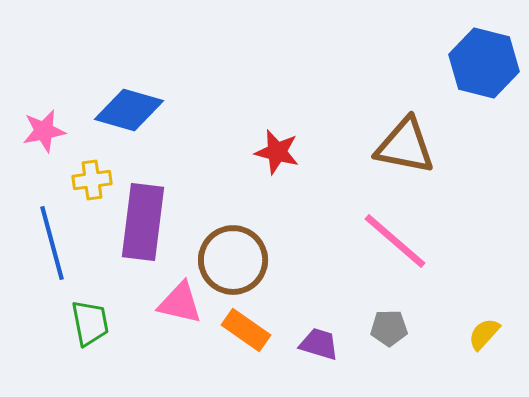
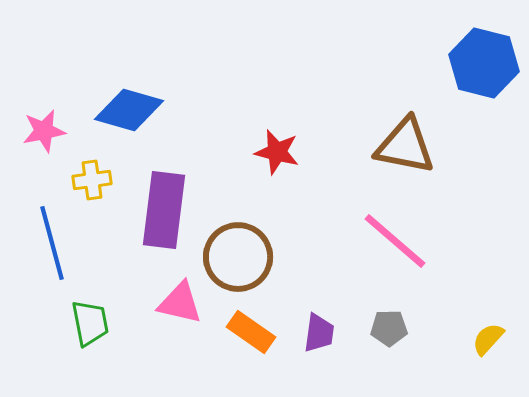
purple rectangle: moved 21 px right, 12 px up
brown circle: moved 5 px right, 3 px up
orange rectangle: moved 5 px right, 2 px down
yellow semicircle: moved 4 px right, 5 px down
purple trapezoid: moved 11 px up; rotated 81 degrees clockwise
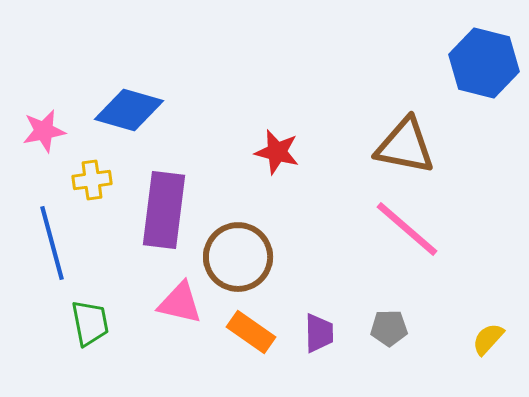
pink line: moved 12 px right, 12 px up
purple trapezoid: rotated 9 degrees counterclockwise
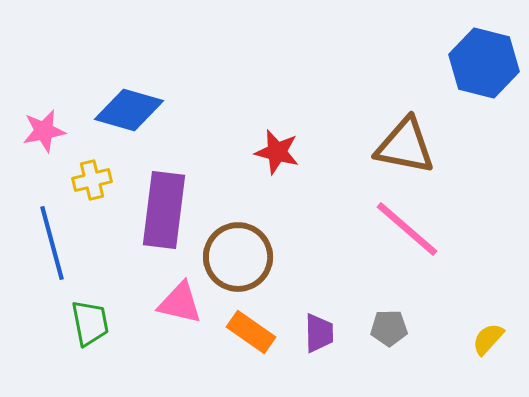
yellow cross: rotated 6 degrees counterclockwise
